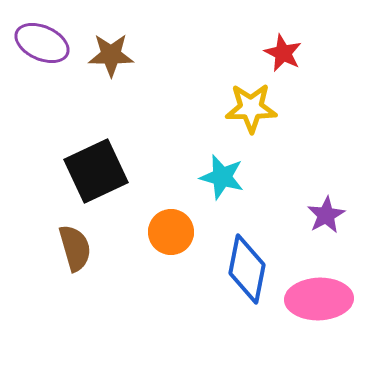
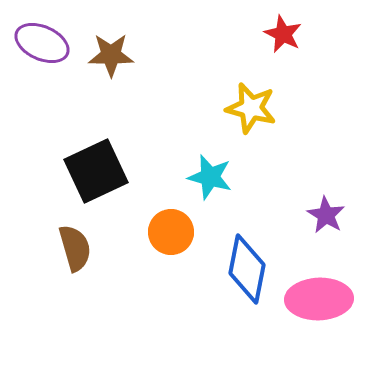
red star: moved 19 px up
yellow star: rotated 15 degrees clockwise
cyan star: moved 12 px left
purple star: rotated 12 degrees counterclockwise
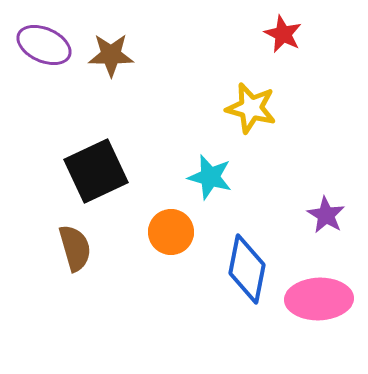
purple ellipse: moved 2 px right, 2 px down
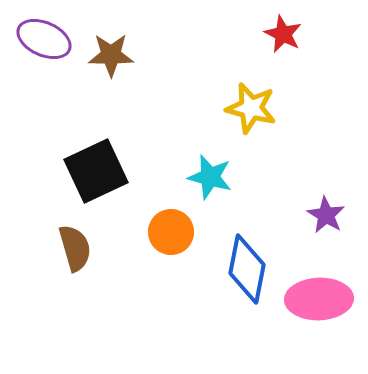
purple ellipse: moved 6 px up
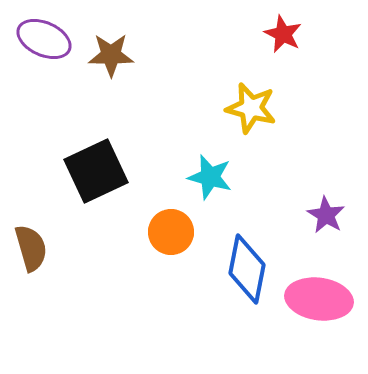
brown semicircle: moved 44 px left
pink ellipse: rotated 10 degrees clockwise
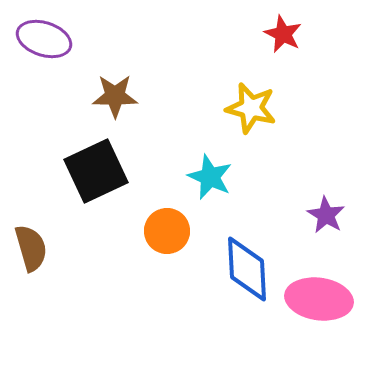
purple ellipse: rotated 6 degrees counterclockwise
brown star: moved 4 px right, 41 px down
cyan star: rotated 9 degrees clockwise
orange circle: moved 4 px left, 1 px up
blue diamond: rotated 14 degrees counterclockwise
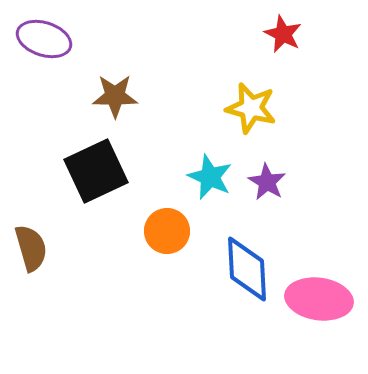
purple star: moved 59 px left, 33 px up
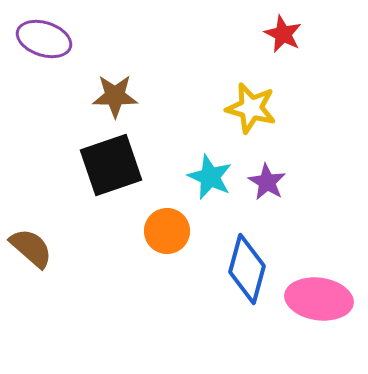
black square: moved 15 px right, 6 px up; rotated 6 degrees clockwise
brown semicircle: rotated 33 degrees counterclockwise
blue diamond: rotated 18 degrees clockwise
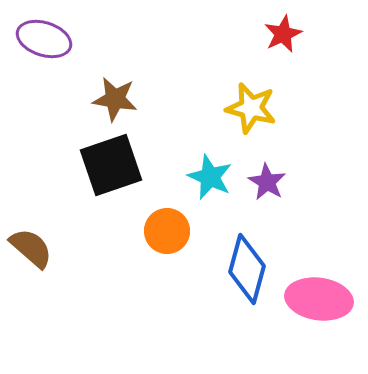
red star: rotated 21 degrees clockwise
brown star: moved 3 px down; rotated 9 degrees clockwise
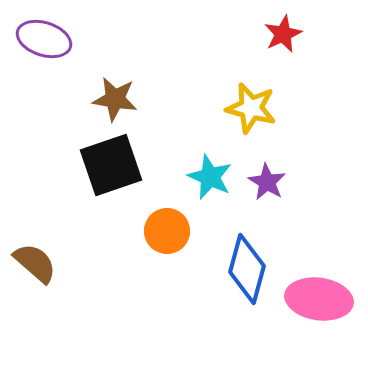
brown semicircle: moved 4 px right, 15 px down
